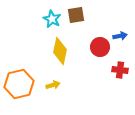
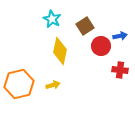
brown square: moved 9 px right, 11 px down; rotated 24 degrees counterclockwise
red circle: moved 1 px right, 1 px up
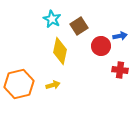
brown square: moved 6 px left
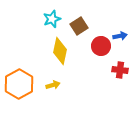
cyan star: rotated 24 degrees clockwise
orange hexagon: rotated 16 degrees counterclockwise
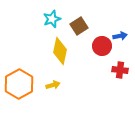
red circle: moved 1 px right
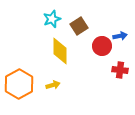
yellow diamond: rotated 12 degrees counterclockwise
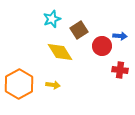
brown square: moved 4 px down
blue arrow: rotated 16 degrees clockwise
yellow diamond: moved 1 px down; rotated 32 degrees counterclockwise
yellow arrow: rotated 24 degrees clockwise
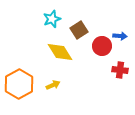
yellow arrow: rotated 32 degrees counterclockwise
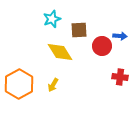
brown square: rotated 30 degrees clockwise
red cross: moved 7 px down
yellow arrow: rotated 144 degrees clockwise
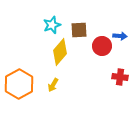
cyan star: moved 6 px down
yellow diamond: rotated 72 degrees clockwise
